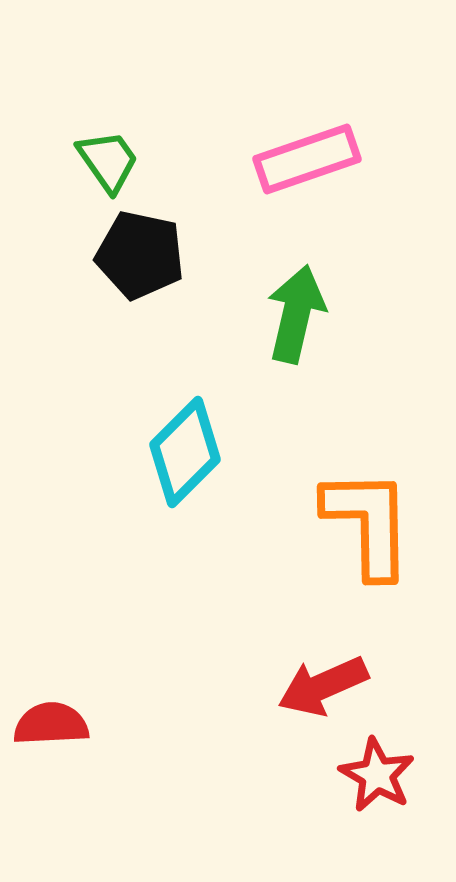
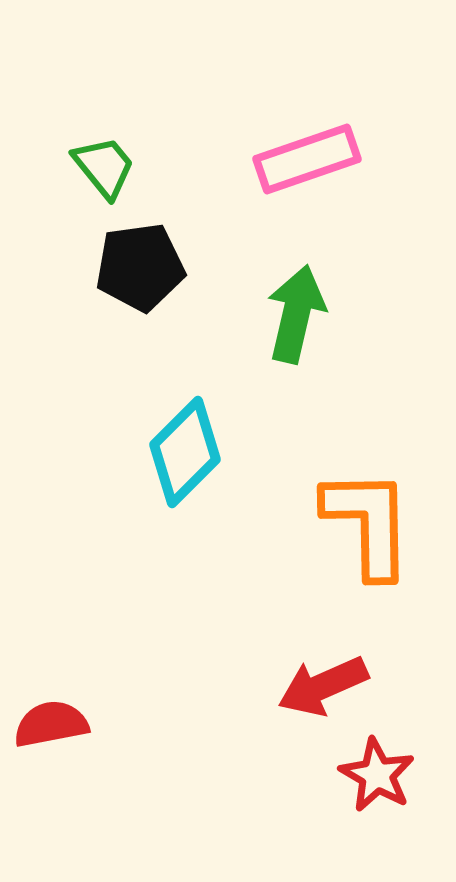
green trapezoid: moved 4 px left, 6 px down; rotated 4 degrees counterclockwise
black pentagon: moved 12 px down; rotated 20 degrees counterclockwise
red semicircle: rotated 8 degrees counterclockwise
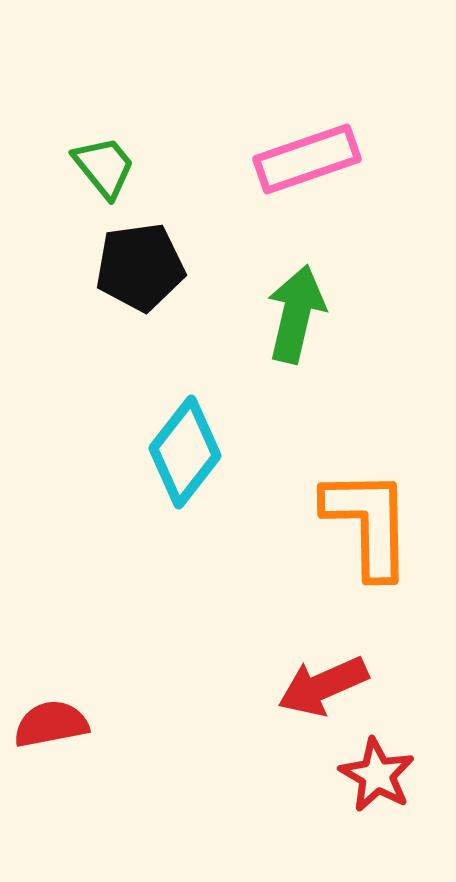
cyan diamond: rotated 7 degrees counterclockwise
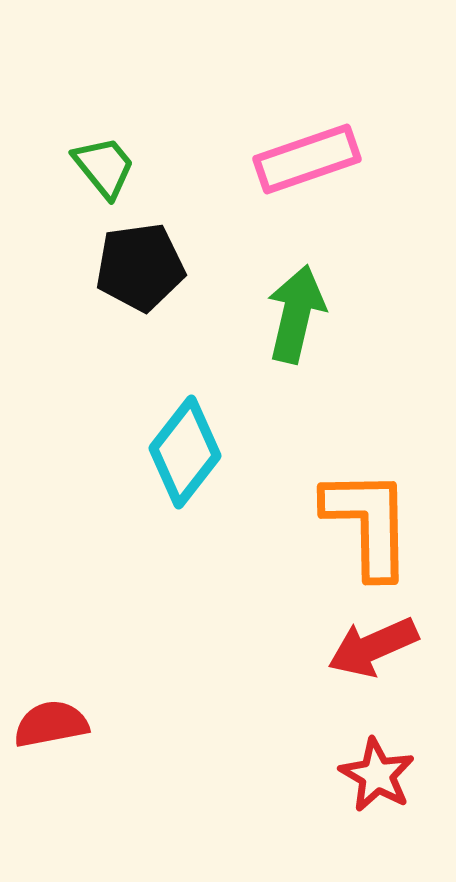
red arrow: moved 50 px right, 39 px up
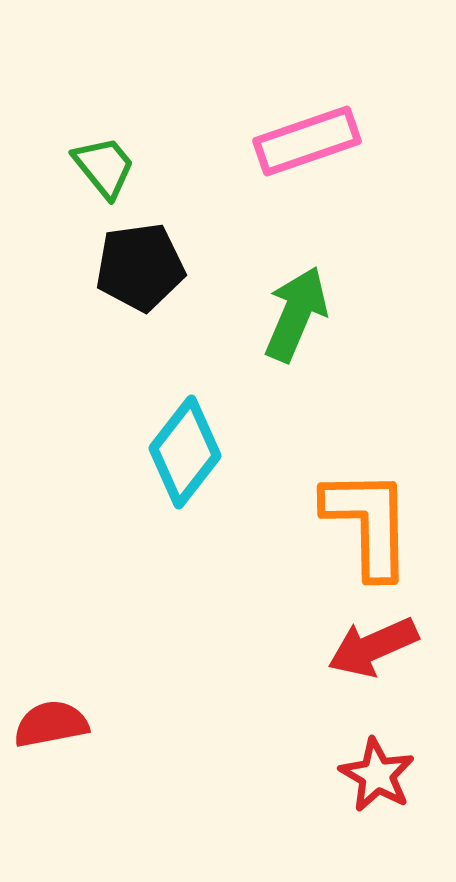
pink rectangle: moved 18 px up
green arrow: rotated 10 degrees clockwise
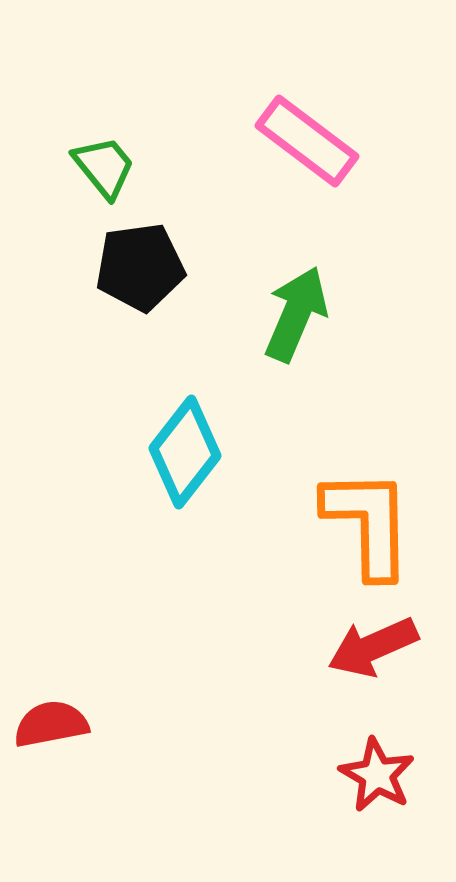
pink rectangle: rotated 56 degrees clockwise
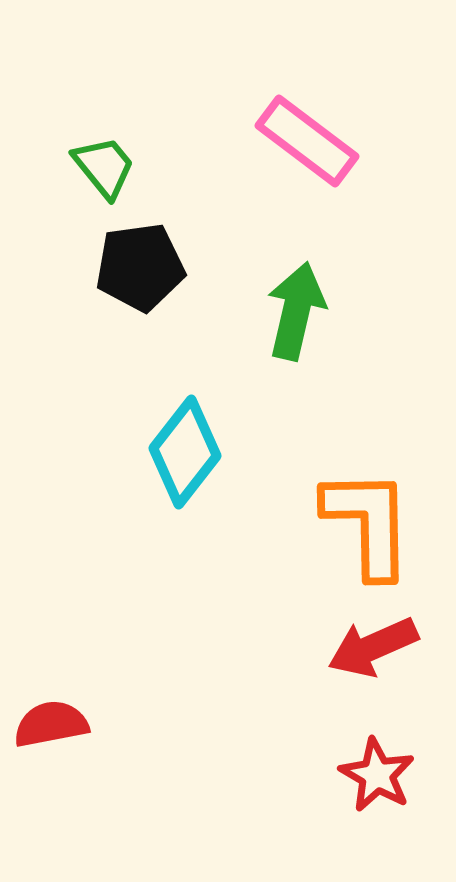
green arrow: moved 3 px up; rotated 10 degrees counterclockwise
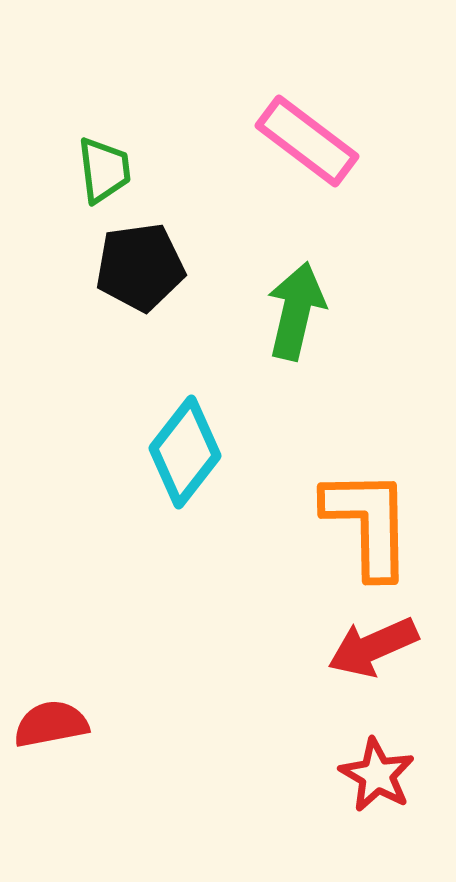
green trapezoid: moved 3 px down; rotated 32 degrees clockwise
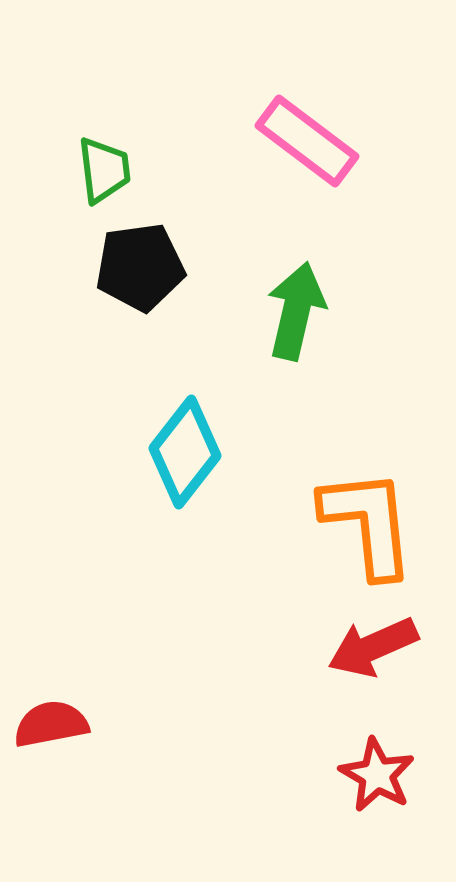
orange L-shape: rotated 5 degrees counterclockwise
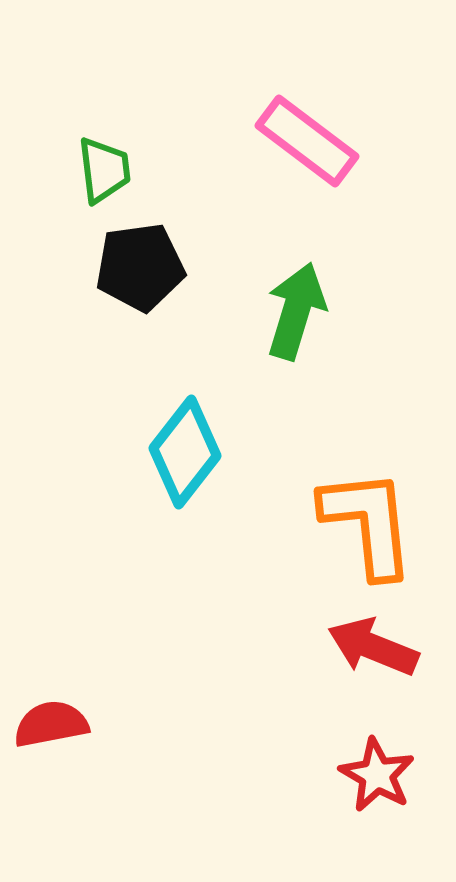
green arrow: rotated 4 degrees clockwise
red arrow: rotated 46 degrees clockwise
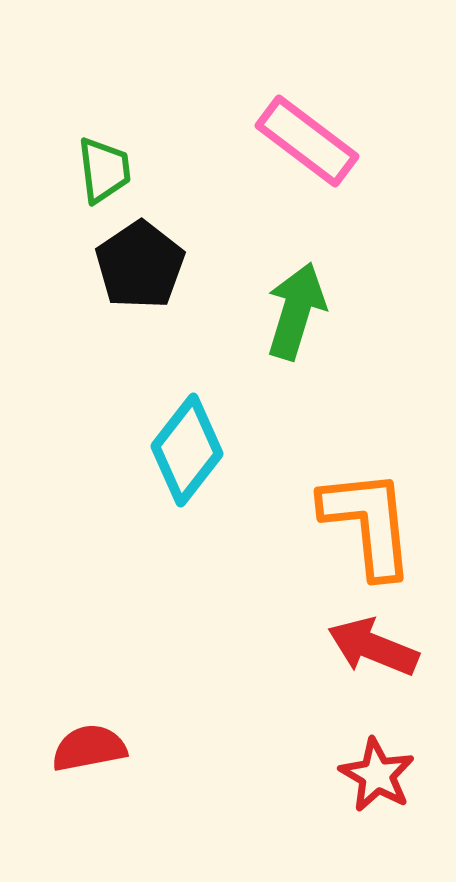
black pentagon: moved 2 px up; rotated 26 degrees counterclockwise
cyan diamond: moved 2 px right, 2 px up
red semicircle: moved 38 px right, 24 px down
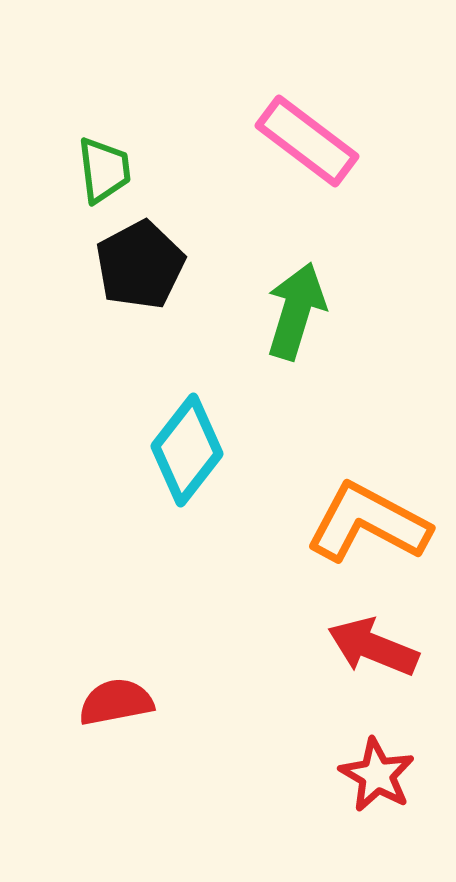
black pentagon: rotated 6 degrees clockwise
orange L-shape: rotated 56 degrees counterclockwise
red semicircle: moved 27 px right, 46 px up
